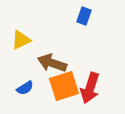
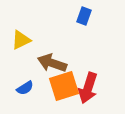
red arrow: moved 2 px left
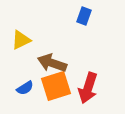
orange square: moved 8 px left
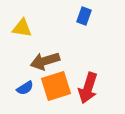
yellow triangle: moved 1 px right, 12 px up; rotated 35 degrees clockwise
brown arrow: moved 7 px left, 2 px up; rotated 36 degrees counterclockwise
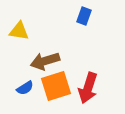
yellow triangle: moved 3 px left, 3 px down
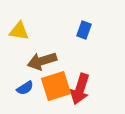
blue rectangle: moved 14 px down
brown arrow: moved 3 px left
red arrow: moved 8 px left, 1 px down
